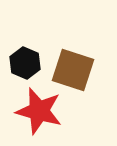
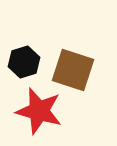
black hexagon: moved 1 px left, 1 px up; rotated 20 degrees clockwise
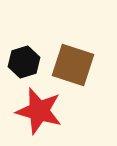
brown square: moved 5 px up
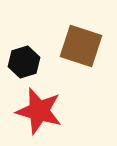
brown square: moved 8 px right, 19 px up
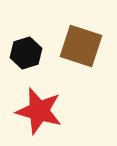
black hexagon: moved 2 px right, 9 px up
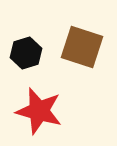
brown square: moved 1 px right, 1 px down
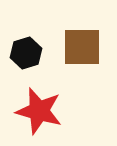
brown square: rotated 18 degrees counterclockwise
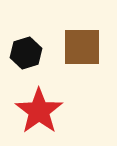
red star: rotated 21 degrees clockwise
